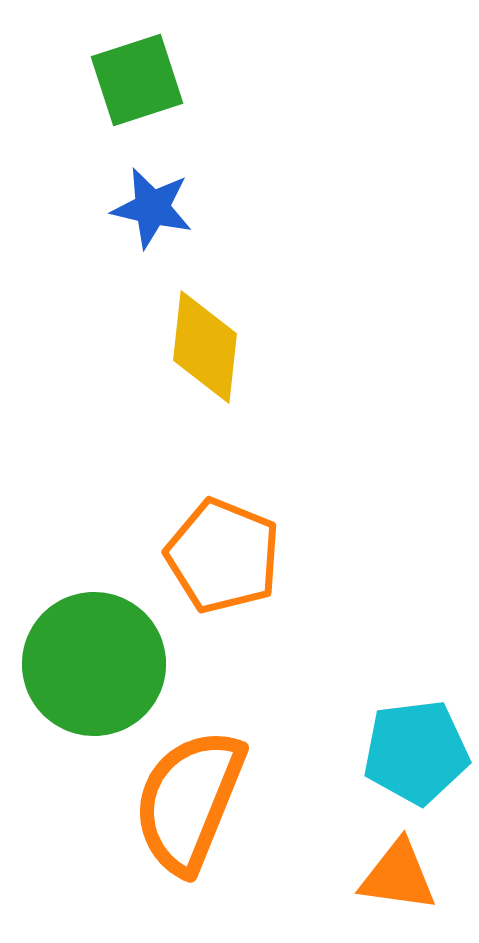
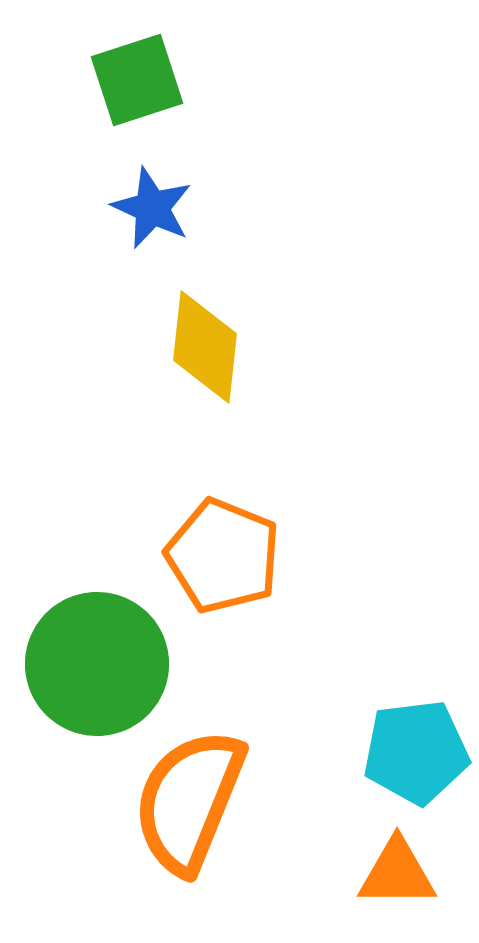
blue star: rotated 12 degrees clockwise
green circle: moved 3 px right
orange triangle: moved 1 px left, 3 px up; rotated 8 degrees counterclockwise
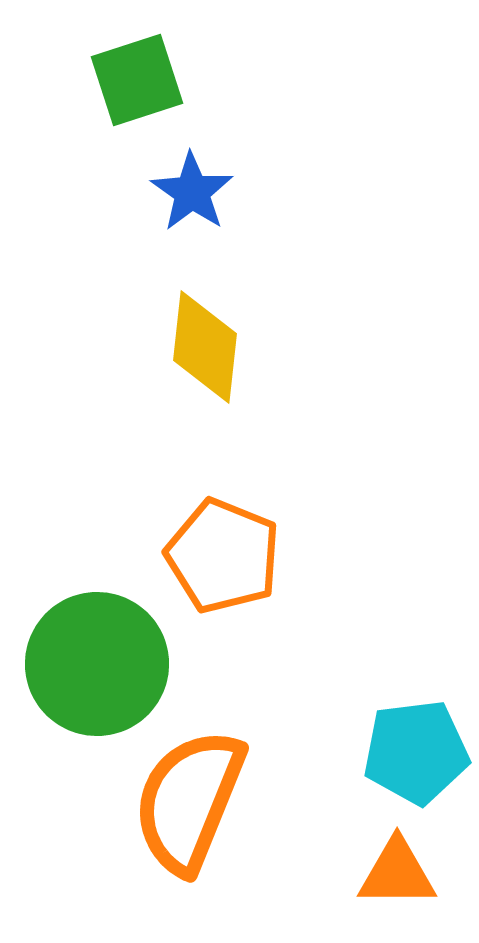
blue star: moved 40 px right, 16 px up; rotated 10 degrees clockwise
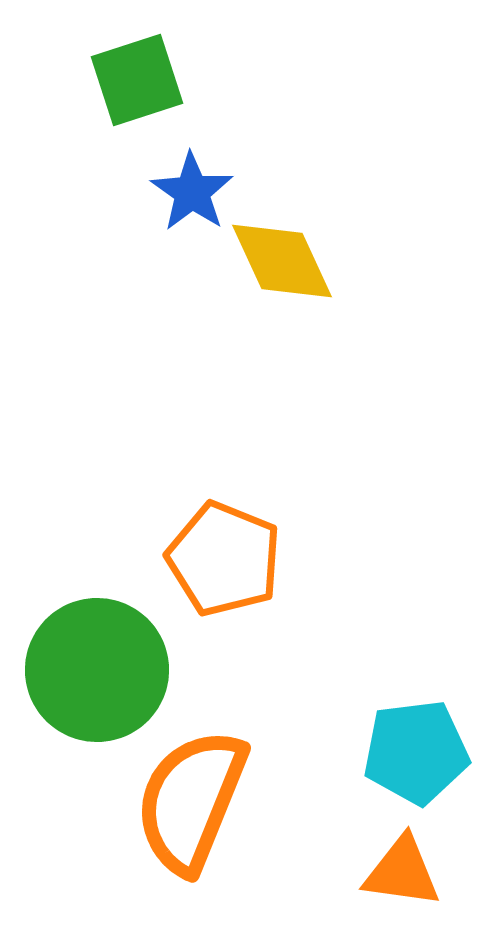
yellow diamond: moved 77 px right, 86 px up; rotated 31 degrees counterclockwise
orange pentagon: moved 1 px right, 3 px down
green circle: moved 6 px down
orange semicircle: moved 2 px right
orange triangle: moved 5 px right, 1 px up; rotated 8 degrees clockwise
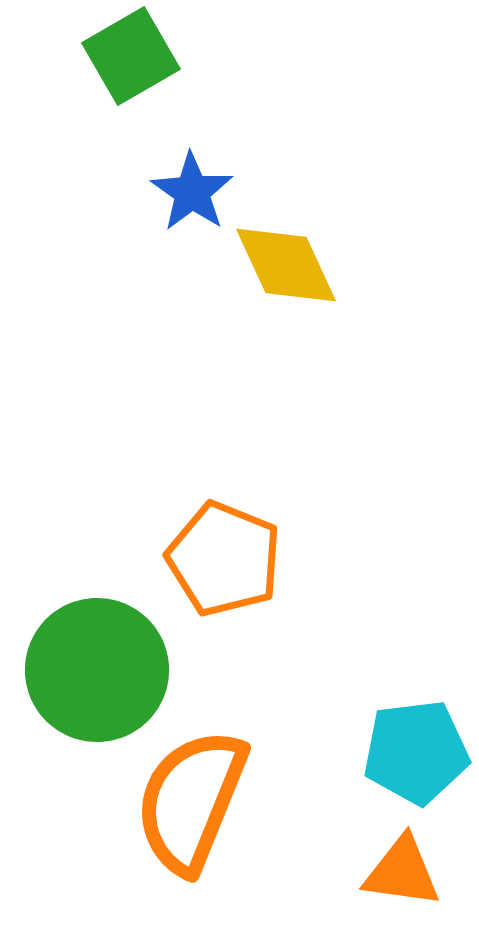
green square: moved 6 px left, 24 px up; rotated 12 degrees counterclockwise
yellow diamond: moved 4 px right, 4 px down
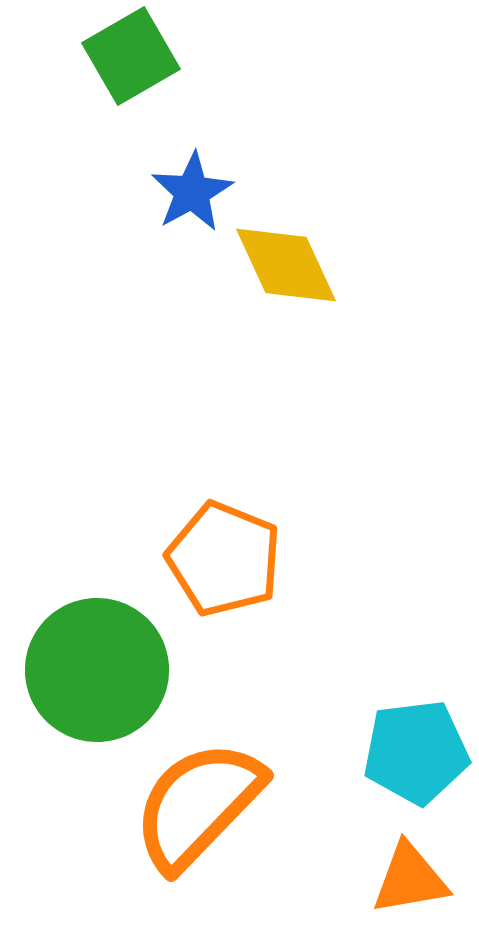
blue star: rotated 8 degrees clockwise
orange semicircle: moved 7 px right, 4 px down; rotated 22 degrees clockwise
orange triangle: moved 8 px right, 7 px down; rotated 18 degrees counterclockwise
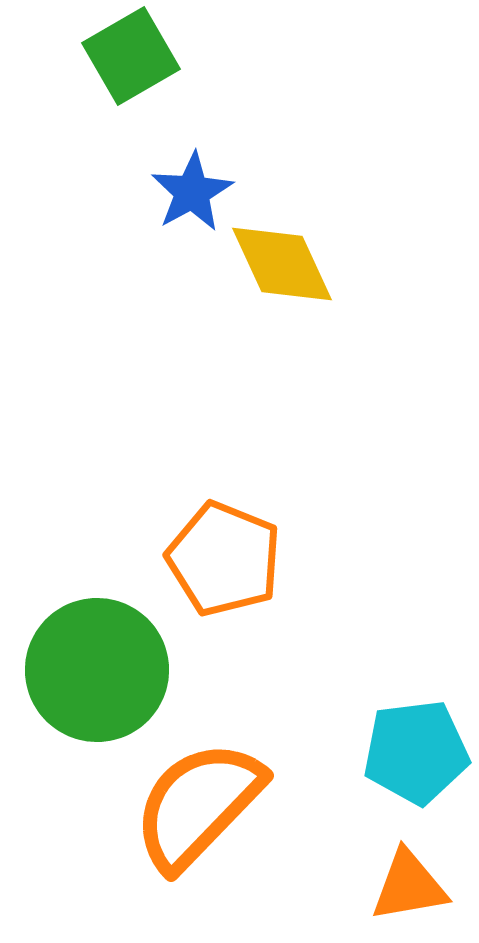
yellow diamond: moved 4 px left, 1 px up
orange triangle: moved 1 px left, 7 px down
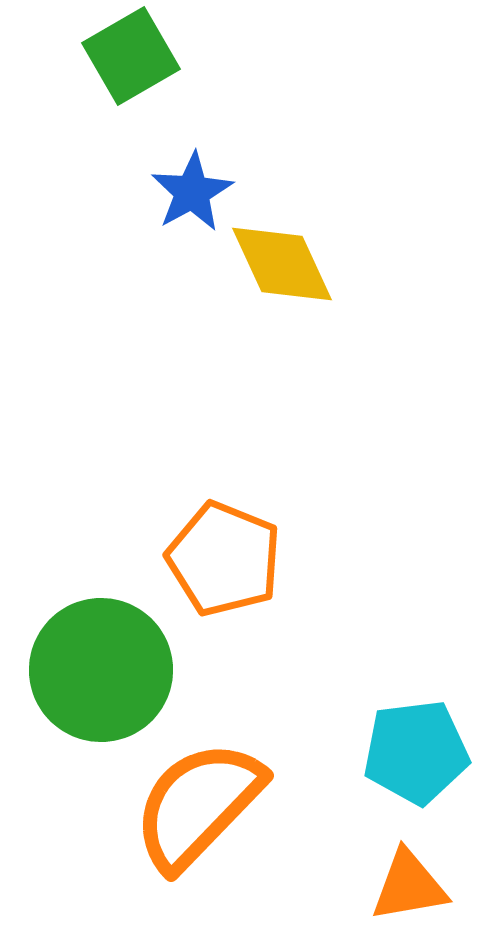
green circle: moved 4 px right
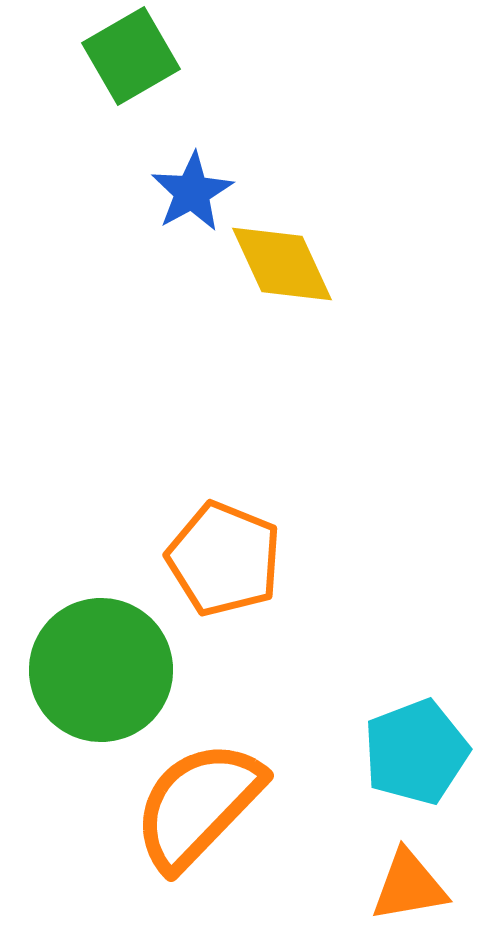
cyan pentagon: rotated 14 degrees counterclockwise
